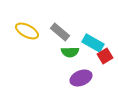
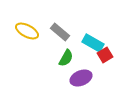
green semicircle: moved 4 px left, 6 px down; rotated 60 degrees counterclockwise
red square: moved 1 px up
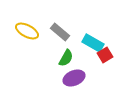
purple ellipse: moved 7 px left
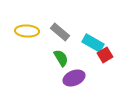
yellow ellipse: rotated 25 degrees counterclockwise
green semicircle: moved 5 px left; rotated 60 degrees counterclockwise
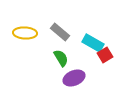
yellow ellipse: moved 2 px left, 2 px down
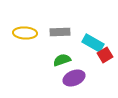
gray rectangle: rotated 42 degrees counterclockwise
green semicircle: moved 1 px right, 2 px down; rotated 78 degrees counterclockwise
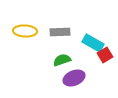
yellow ellipse: moved 2 px up
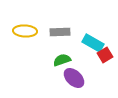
purple ellipse: rotated 65 degrees clockwise
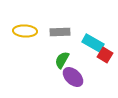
red square: rotated 28 degrees counterclockwise
green semicircle: rotated 42 degrees counterclockwise
purple ellipse: moved 1 px left, 1 px up
